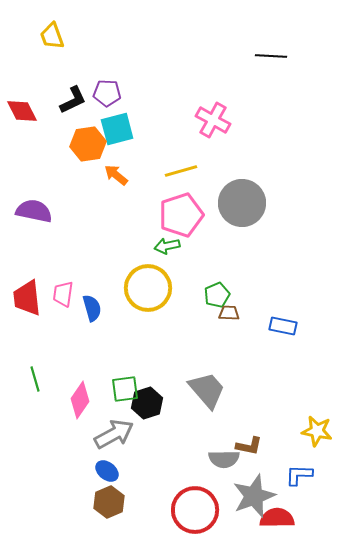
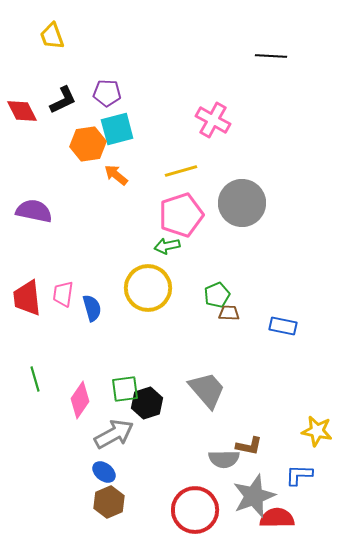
black L-shape: moved 10 px left
blue ellipse: moved 3 px left, 1 px down
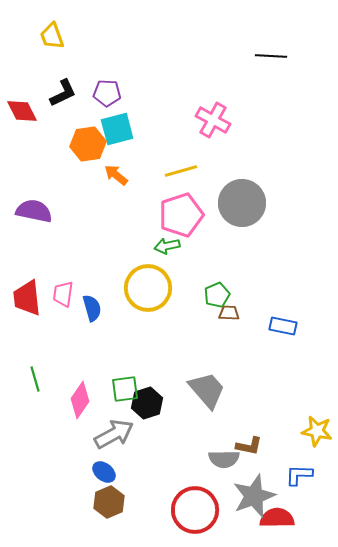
black L-shape: moved 7 px up
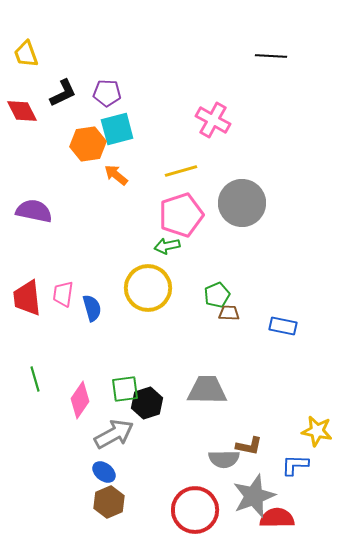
yellow trapezoid: moved 26 px left, 18 px down
gray trapezoid: rotated 48 degrees counterclockwise
blue L-shape: moved 4 px left, 10 px up
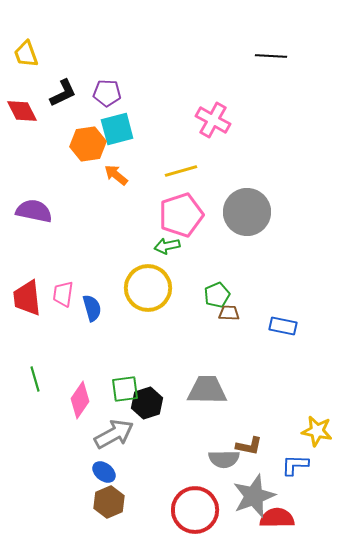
gray circle: moved 5 px right, 9 px down
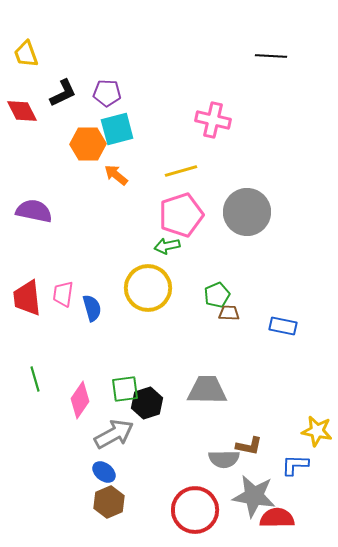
pink cross: rotated 16 degrees counterclockwise
orange hexagon: rotated 8 degrees clockwise
gray star: rotated 30 degrees clockwise
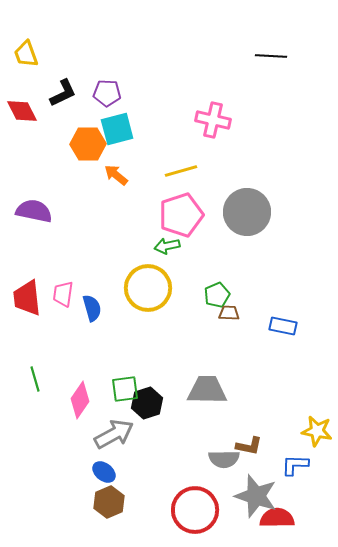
gray star: moved 2 px right; rotated 9 degrees clockwise
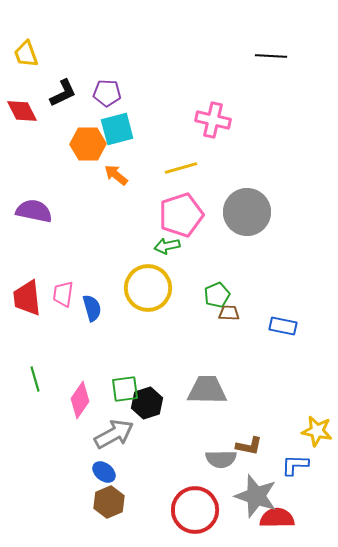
yellow line: moved 3 px up
gray semicircle: moved 3 px left
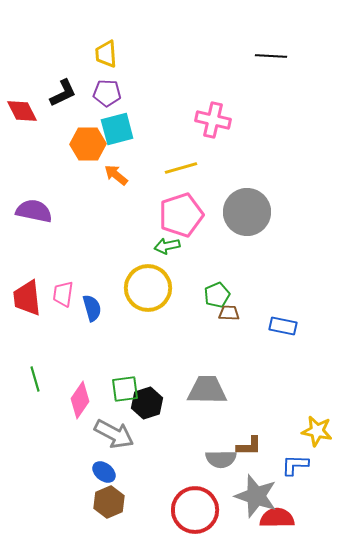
yellow trapezoid: moved 80 px right; rotated 16 degrees clockwise
gray arrow: rotated 57 degrees clockwise
brown L-shape: rotated 12 degrees counterclockwise
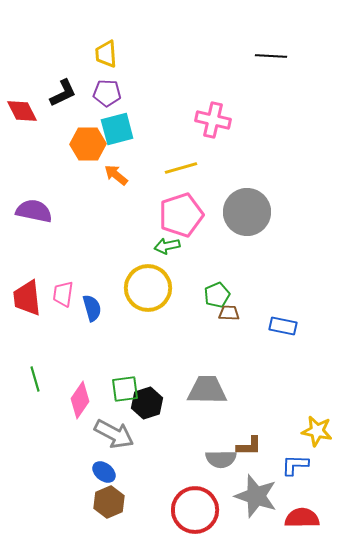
red semicircle: moved 25 px right
